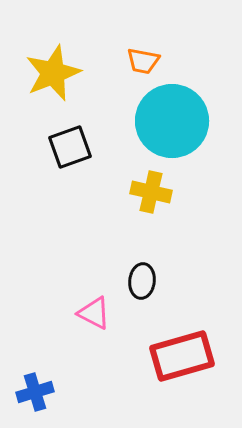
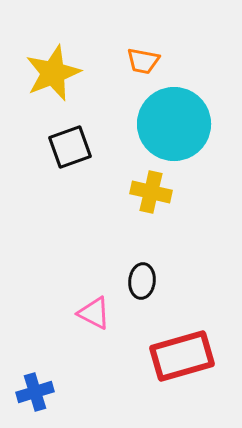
cyan circle: moved 2 px right, 3 px down
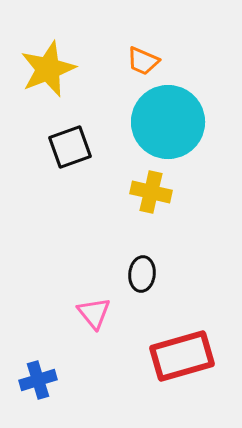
orange trapezoid: rotated 12 degrees clockwise
yellow star: moved 5 px left, 4 px up
cyan circle: moved 6 px left, 2 px up
black ellipse: moved 7 px up
pink triangle: rotated 24 degrees clockwise
blue cross: moved 3 px right, 12 px up
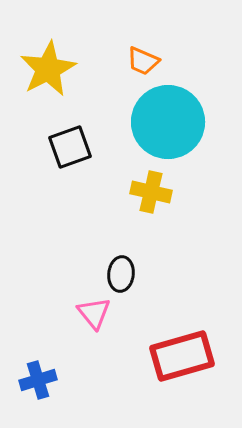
yellow star: rotated 6 degrees counterclockwise
black ellipse: moved 21 px left
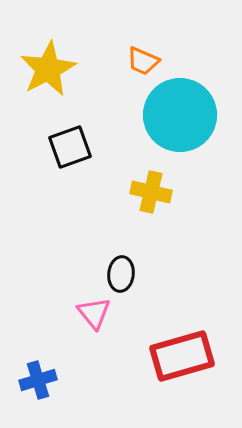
cyan circle: moved 12 px right, 7 px up
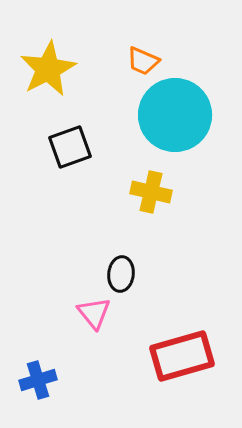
cyan circle: moved 5 px left
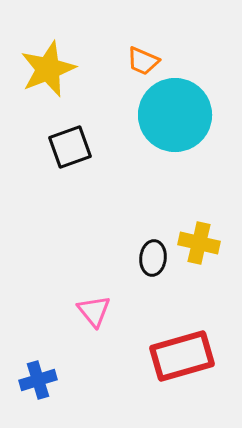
yellow star: rotated 6 degrees clockwise
yellow cross: moved 48 px right, 51 px down
black ellipse: moved 32 px right, 16 px up
pink triangle: moved 2 px up
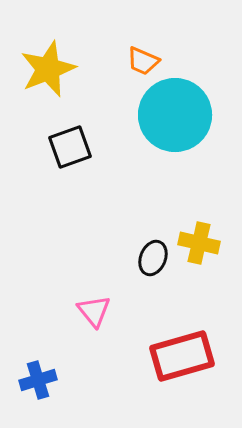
black ellipse: rotated 16 degrees clockwise
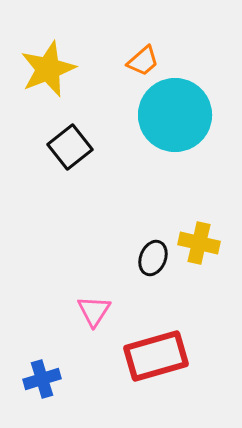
orange trapezoid: rotated 64 degrees counterclockwise
black square: rotated 18 degrees counterclockwise
pink triangle: rotated 12 degrees clockwise
red rectangle: moved 26 px left
blue cross: moved 4 px right, 1 px up
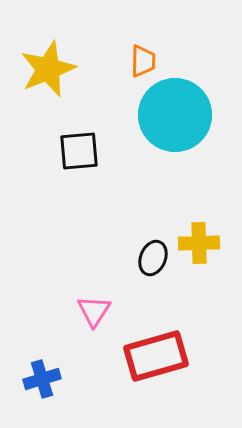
orange trapezoid: rotated 48 degrees counterclockwise
black square: moved 9 px right, 4 px down; rotated 33 degrees clockwise
yellow cross: rotated 15 degrees counterclockwise
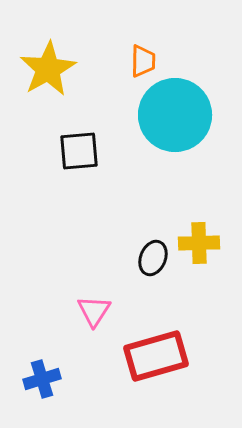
yellow star: rotated 8 degrees counterclockwise
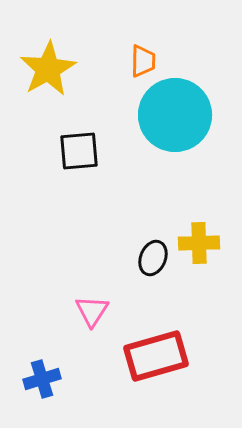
pink triangle: moved 2 px left
